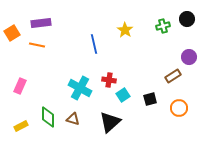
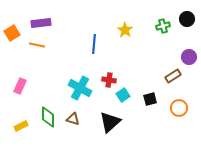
blue line: rotated 18 degrees clockwise
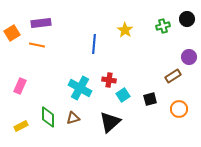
orange circle: moved 1 px down
brown triangle: moved 1 px up; rotated 32 degrees counterclockwise
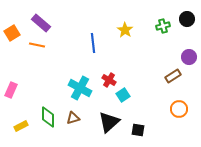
purple rectangle: rotated 48 degrees clockwise
blue line: moved 1 px left, 1 px up; rotated 12 degrees counterclockwise
red cross: rotated 24 degrees clockwise
pink rectangle: moved 9 px left, 4 px down
black square: moved 12 px left, 31 px down; rotated 24 degrees clockwise
black triangle: moved 1 px left
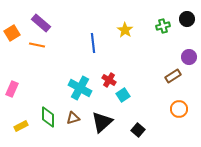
pink rectangle: moved 1 px right, 1 px up
black triangle: moved 7 px left
black square: rotated 32 degrees clockwise
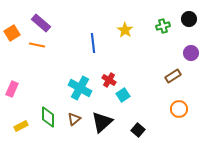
black circle: moved 2 px right
purple circle: moved 2 px right, 4 px up
brown triangle: moved 1 px right, 1 px down; rotated 24 degrees counterclockwise
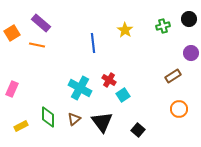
black triangle: rotated 25 degrees counterclockwise
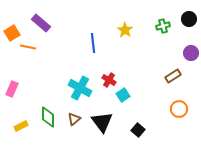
orange line: moved 9 px left, 2 px down
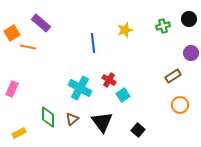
yellow star: rotated 21 degrees clockwise
orange circle: moved 1 px right, 4 px up
brown triangle: moved 2 px left
yellow rectangle: moved 2 px left, 7 px down
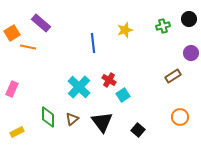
cyan cross: moved 1 px left, 1 px up; rotated 15 degrees clockwise
orange circle: moved 12 px down
yellow rectangle: moved 2 px left, 1 px up
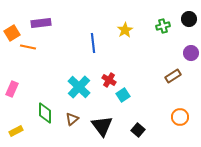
purple rectangle: rotated 48 degrees counterclockwise
yellow star: rotated 14 degrees counterclockwise
green diamond: moved 3 px left, 4 px up
black triangle: moved 4 px down
yellow rectangle: moved 1 px left, 1 px up
